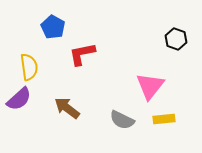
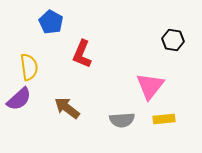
blue pentagon: moved 2 px left, 5 px up
black hexagon: moved 3 px left, 1 px down; rotated 10 degrees counterclockwise
red L-shape: rotated 56 degrees counterclockwise
gray semicircle: rotated 30 degrees counterclockwise
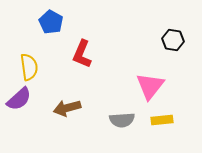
brown arrow: rotated 52 degrees counterclockwise
yellow rectangle: moved 2 px left, 1 px down
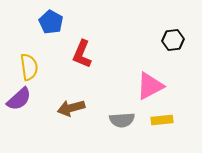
black hexagon: rotated 15 degrees counterclockwise
pink triangle: rotated 24 degrees clockwise
brown arrow: moved 4 px right
